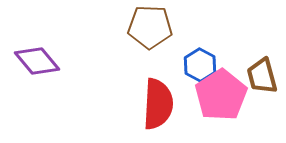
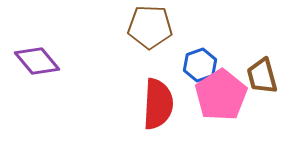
blue hexagon: rotated 12 degrees clockwise
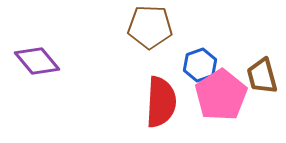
red semicircle: moved 3 px right, 2 px up
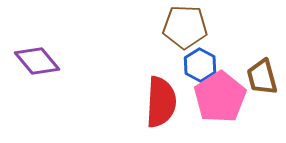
brown pentagon: moved 35 px right
blue hexagon: rotated 12 degrees counterclockwise
brown trapezoid: moved 1 px down
pink pentagon: moved 1 px left, 2 px down
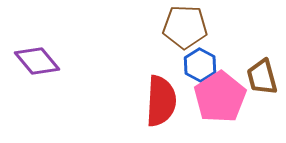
red semicircle: moved 1 px up
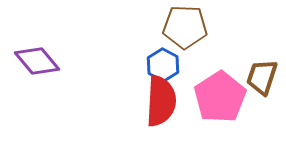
blue hexagon: moved 37 px left
brown trapezoid: rotated 33 degrees clockwise
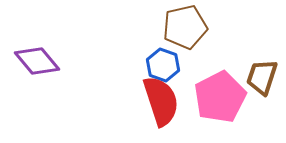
brown pentagon: rotated 15 degrees counterclockwise
blue hexagon: rotated 8 degrees counterclockwise
pink pentagon: rotated 6 degrees clockwise
red semicircle: rotated 21 degrees counterclockwise
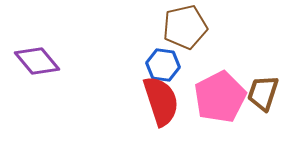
blue hexagon: rotated 12 degrees counterclockwise
brown trapezoid: moved 1 px right, 16 px down
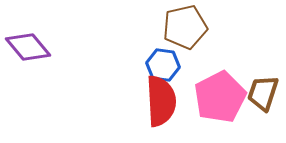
purple diamond: moved 9 px left, 14 px up
red semicircle: rotated 15 degrees clockwise
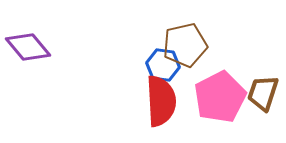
brown pentagon: moved 18 px down
